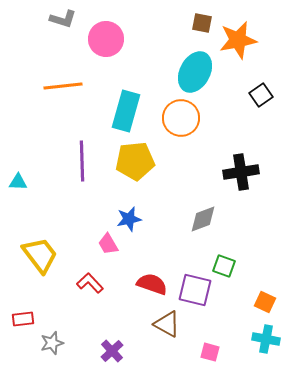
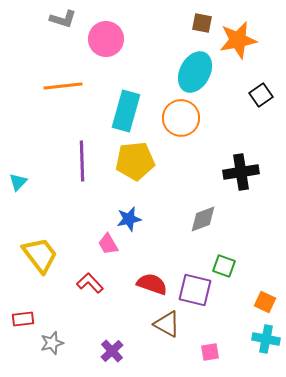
cyan triangle: rotated 48 degrees counterclockwise
pink square: rotated 24 degrees counterclockwise
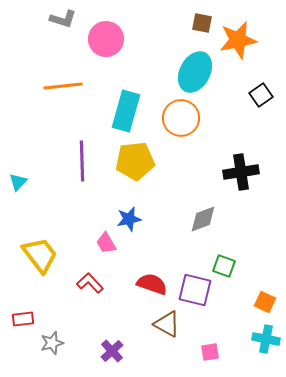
pink trapezoid: moved 2 px left, 1 px up
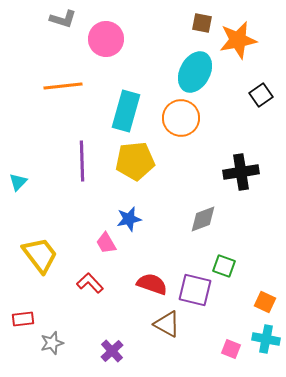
pink square: moved 21 px right, 3 px up; rotated 30 degrees clockwise
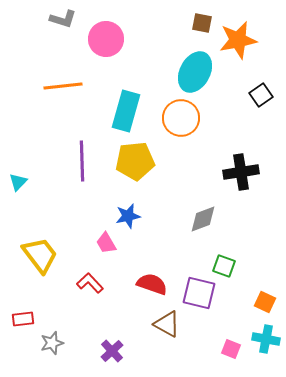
blue star: moved 1 px left, 3 px up
purple square: moved 4 px right, 3 px down
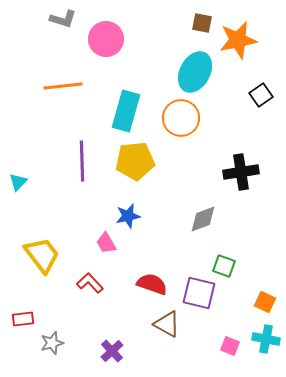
yellow trapezoid: moved 2 px right
pink square: moved 1 px left, 3 px up
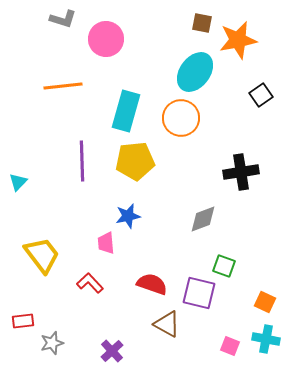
cyan ellipse: rotated 9 degrees clockwise
pink trapezoid: rotated 25 degrees clockwise
red rectangle: moved 2 px down
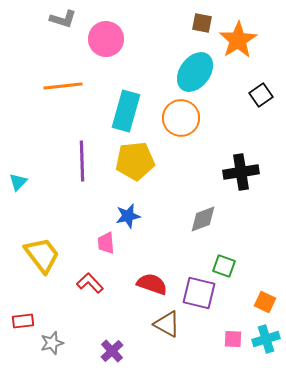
orange star: rotated 21 degrees counterclockwise
cyan cross: rotated 28 degrees counterclockwise
pink square: moved 3 px right, 7 px up; rotated 18 degrees counterclockwise
